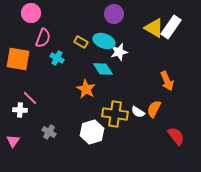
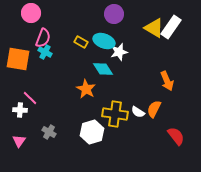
cyan cross: moved 12 px left, 6 px up
pink triangle: moved 6 px right
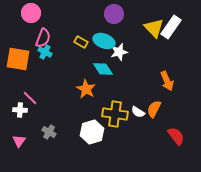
yellow triangle: rotated 15 degrees clockwise
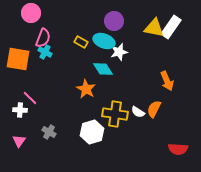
purple circle: moved 7 px down
yellow triangle: rotated 35 degrees counterclockwise
red semicircle: moved 2 px right, 13 px down; rotated 132 degrees clockwise
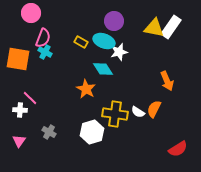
red semicircle: rotated 36 degrees counterclockwise
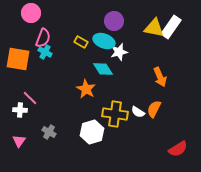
orange arrow: moved 7 px left, 4 px up
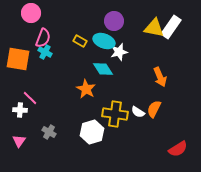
yellow rectangle: moved 1 px left, 1 px up
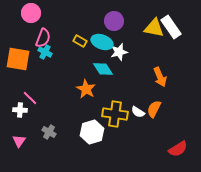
white rectangle: rotated 70 degrees counterclockwise
cyan ellipse: moved 2 px left, 1 px down
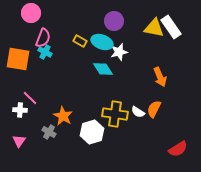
orange star: moved 23 px left, 27 px down
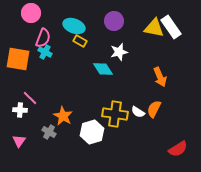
cyan ellipse: moved 28 px left, 16 px up
